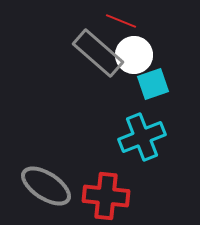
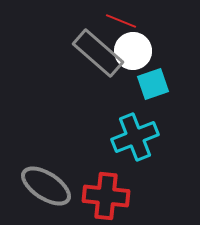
white circle: moved 1 px left, 4 px up
cyan cross: moved 7 px left
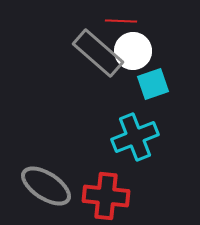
red line: rotated 20 degrees counterclockwise
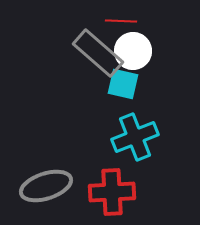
cyan square: moved 30 px left; rotated 32 degrees clockwise
gray ellipse: rotated 51 degrees counterclockwise
red cross: moved 6 px right, 4 px up; rotated 9 degrees counterclockwise
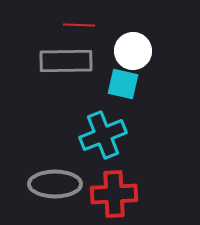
red line: moved 42 px left, 4 px down
gray rectangle: moved 32 px left, 8 px down; rotated 42 degrees counterclockwise
cyan cross: moved 32 px left, 2 px up
gray ellipse: moved 9 px right, 2 px up; rotated 18 degrees clockwise
red cross: moved 2 px right, 2 px down
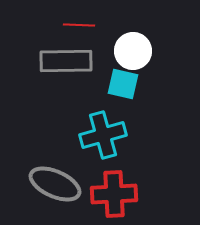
cyan cross: rotated 6 degrees clockwise
gray ellipse: rotated 24 degrees clockwise
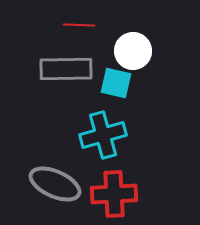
gray rectangle: moved 8 px down
cyan square: moved 7 px left, 1 px up
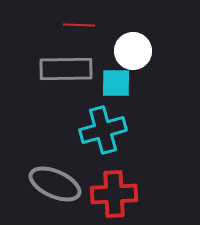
cyan square: rotated 12 degrees counterclockwise
cyan cross: moved 5 px up
